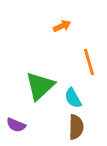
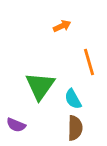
green triangle: rotated 12 degrees counterclockwise
cyan semicircle: moved 1 px down
brown semicircle: moved 1 px left, 1 px down
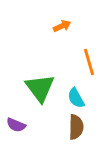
green triangle: moved 2 px down; rotated 12 degrees counterclockwise
cyan semicircle: moved 3 px right, 1 px up
brown semicircle: moved 1 px right, 1 px up
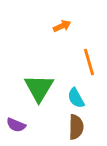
green triangle: moved 1 px left; rotated 8 degrees clockwise
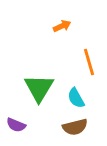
brown semicircle: moved 1 px left; rotated 75 degrees clockwise
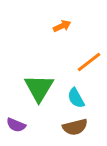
orange line: rotated 68 degrees clockwise
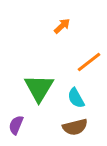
orange arrow: rotated 18 degrees counterclockwise
purple semicircle: rotated 90 degrees clockwise
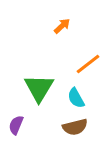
orange line: moved 1 px left, 2 px down
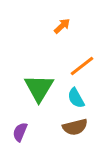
orange line: moved 6 px left, 2 px down
purple semicircle: moved 4 px right, 7 px down
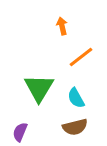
orange arrow: rotated 60 degrees counterclockwise
orange line: moved 1 px left, 9 px up
